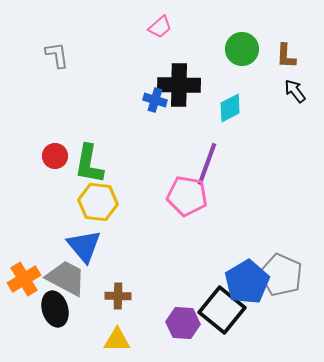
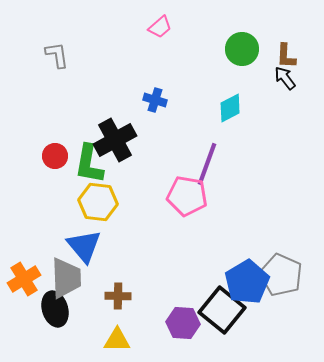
black cross: moved 64 px left, 55 px down; rotated 30 degrees counterclockwise
black arrow: moved 10 px left, 13 px up
gray trapezoid: rotated 60 degrees clockwise
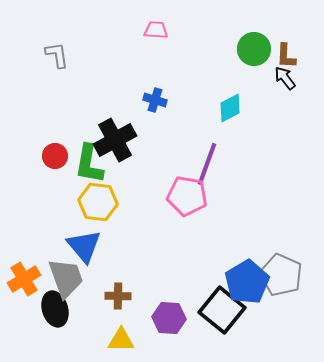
pink trapezoid: moved 4 px left, 3 px down; rotated 135 degrees counterclockwise
green circle: moved 12 px right
gray trapezoid: rotated 18 degrees counterclockwise
purple hexagon: moved 14 px left, 5 px up
yellow triangle: moved 4 px right
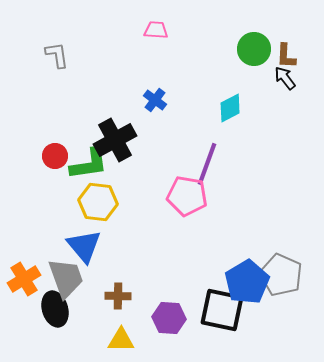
blue cross: rotated 20 degrees clockwise
green L-shape: rotated 108 degrees counterclockwise
black square: rotated 27 degrees counterclockwise
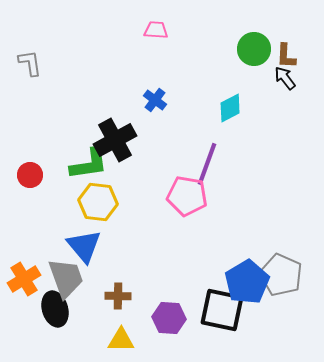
gray L-shape: moved 27 px left, 8 px down
red circle: moved 25 px left, 19 px down
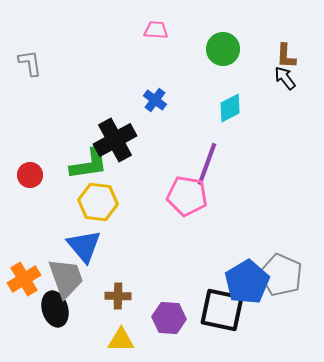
green circle: moved 31 px left
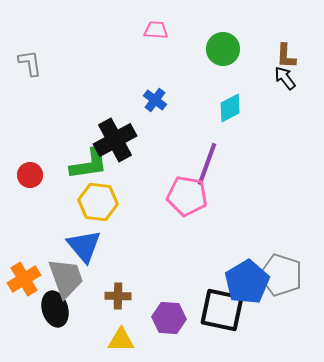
gray pentagon: rotated 6 degrees counterclockwise
